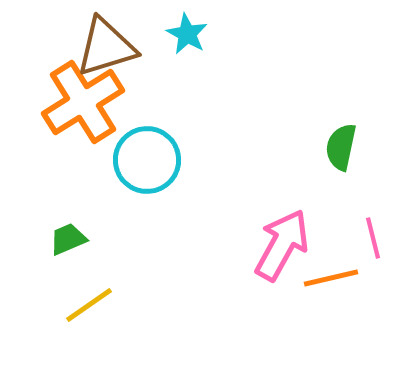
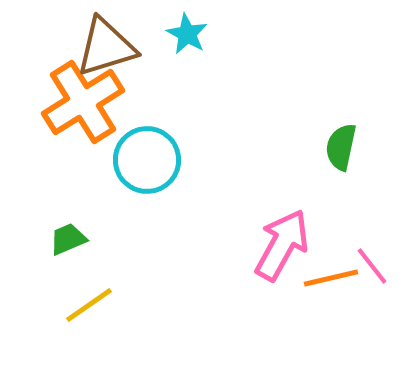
pink line: moved 1 px left, 28 px down; rotated 24 degrees counterclockwise
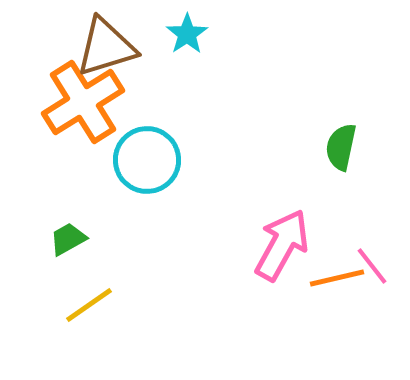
cyan star: rotated 9 degrees clockwise
green trapezoid: rotated 6 degrees counterclockwise
orange line: moved 6 px right
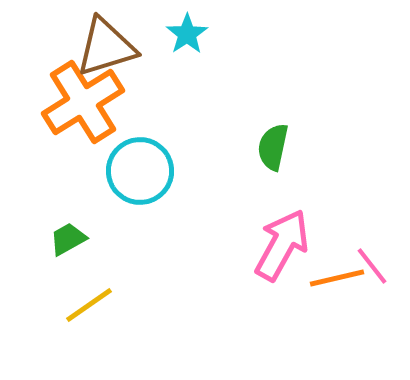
green semicircle: moved 68 px left
cyan circle: moved 7 px left, 11 px down
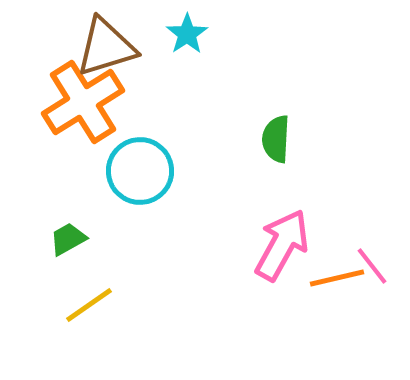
green semicircle: moved 3 px right, 8 px up; rotated 9 degrees counterclockwise
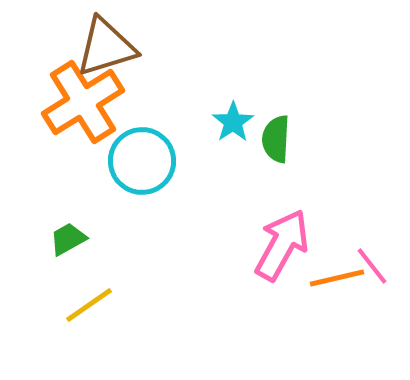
cyan star: moved 46 px right, 88 px down
cyan circle: moved 2 px right, 10 px up
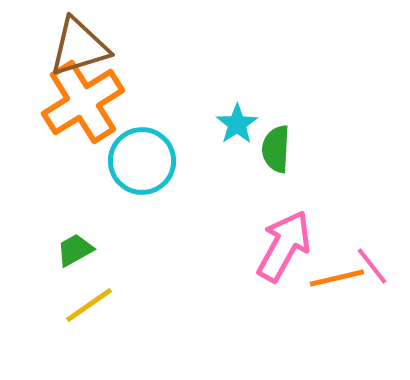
brown triangle: moved 27 px left
cyan star: moved 4 px right, 2 px down
green semicircle: moved 10 px down
green trapezoid: moved 7 px right, 11 px down
pink arrow: moved 2 px right, 1 px down
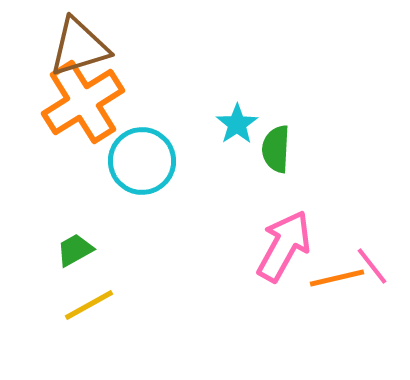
yellow line: rotated 6 degrees clockwise
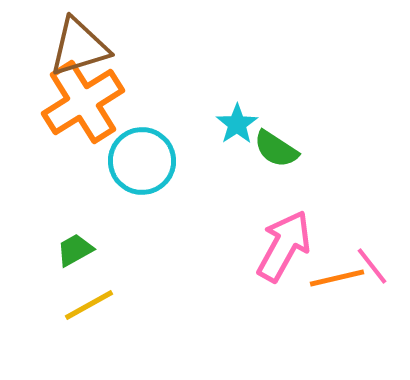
green semicircle: rotated 60 degrees counterclockwise
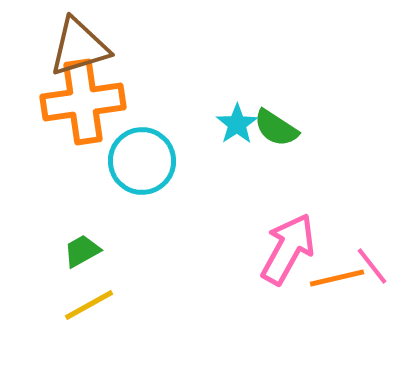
orange cross: rotated 24 degrees clockwise
green semicircle: moved 21 px up
pink arrow: moved 4 px right, 3 px down
green trapezoid: moved 7 px right, 1 px down
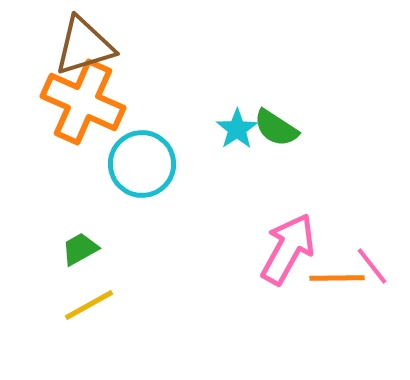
brown triangle: moved 5 px right, 1 px up
orange cross: rotated 32 degrees clockwise
cyan star: moved 5 px down
cyan circle: moved 3 px down
green trapezoid: moved 2 px left, 2 px up
orange line: rotated 12 degrees clockwise
